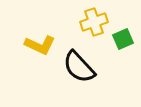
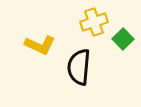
green square: rotated 20 degrees counterclockwise
black semicircle: rotated 48 degrees clockwise
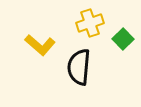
yellow cross: moved 4 px left, 1 px down
yellow L-shape: rotated 16 degrees clockwise
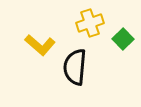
black semicircle: moved 4 px left
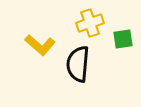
green square: rotated 35 degrees clockwise
black semicircle: moved 3 px right, 3 px up
